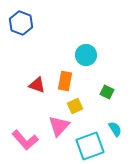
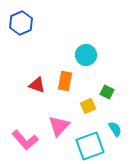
blue hexagon: rotated 15 degrees clockwise
yellow square: moved 13 px right
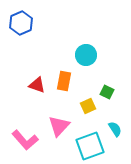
orange rectangle: moved 1 px left
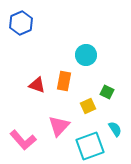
pink L-shape: moved 2 px left
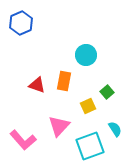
green square: rotated 24 degrees clockwise
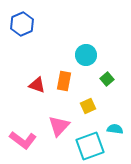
blue hexagon: moved 1 px right, 1 px down
green square: moved 13 px up
cyan semicircle: rotated 49 degrees counterclockwise
pink L-shape: rotated 12 degrees counterclockwise
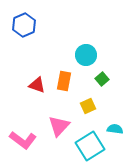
blue hexagon: moved 2 px right, 1 px down
green square: moved 5 px left
cyan square: rotated 12 degrees counterclockwise
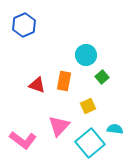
green square: moved 2 px up
cyan square: moved 3 px up; rotated 8 degrees counterclockwise
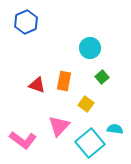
blue hexagon: moved 2 px right, 3 px up
cyan circle: moved 4 px right, 7 px up
yellow square: moved 2 px left, 2 px up; rotated 28 degrees counterclockwise
